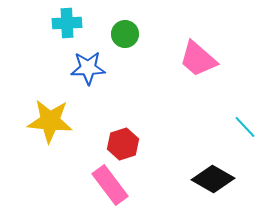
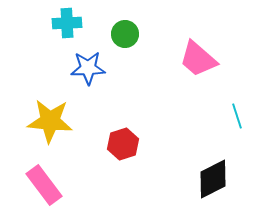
cyan line: moved 8 px left, 11 px up; rotated 25 degrees clockwise
black diamond: rotated 57 degrees counterclockwise
pink rectangle: moved 66 px left
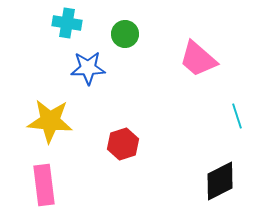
cyan cross: rotated 12 degrees clockwise
black diamond: moved 7 px right, 2 px down
pink rectangle: rotated 30 degrees clockwise
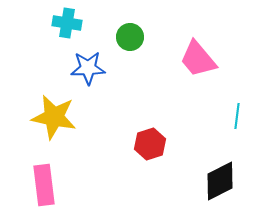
green circle: moved 5 px right, 3 px down
pink trapezoid: rotated 9 degrees clockwise
cyan line: rotated 25 degrees clockwise
yellow star: moved 4 px right, 4 px up; rotated 6 degrees clockwise
red hexagon: moved 27 px right
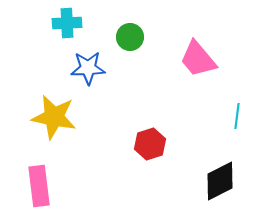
cyan cross: rotated 12 degrees counterclockwise
pink rectangle: moved 5 px left, 1 px down
